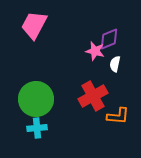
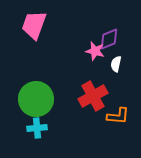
pink trapezoid: rotated 8 degrees counterclockwise
white semicircle: moved 1 px right
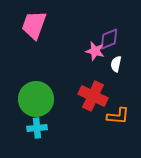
red cross: rotated 36 degrees counterclockwise
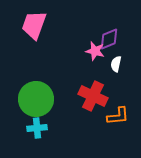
orange L-shape: rotated 10 degrees counterclockwise
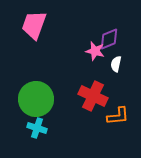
cyan cross: rotated 24 degrees clockwise
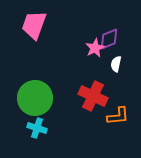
pink star: moved 3 px up; rotated 30 degrees clockwise
green circle: moved 1 px left, 1 px up
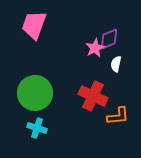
green circle: moved 5 px up
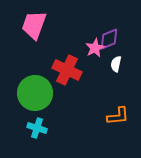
red cross: moved 26 px left, 26 px up
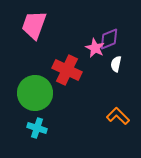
pink star: rotated 18 degrees counterclockwise
orange L-shape: rotated 130 degrees counterclockwise
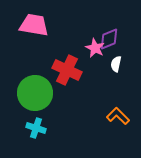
pink trapezoid: rotated 80 degrees clockwise
cyan cross: moved 1 px left
